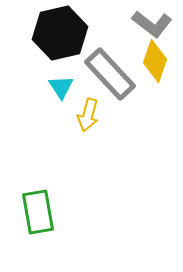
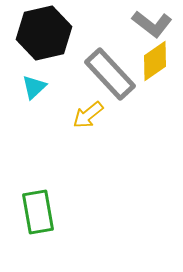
black hexagon: moved 16 px left
yellow diamond: rotated 36 degrees clockwise
cyan triangle: moved 27 px left; rotated 20 degrees clockwise
yellow arrow: rotated 36 degrees clockwise
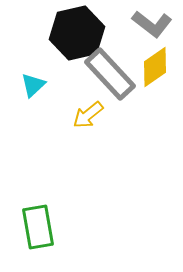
black hexagon: moved 33 px right
yellow diamond: moved 6 px down
cyan triangle: moved 1 px left, 2 px up
green rectangle: moved 15 px down
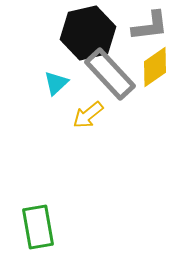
gray L-shape: moved 2 px left, 2 px down; rotated 45 degrees counterclockwise
black hexagon: moved 11 px right
cyan triangle: moved 23 px right, 2 px up
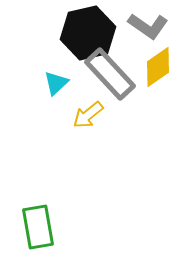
gray L-shape: moved 2 px left; rotated 42 degrees clockwise
yellow diamond: moved 3 px right
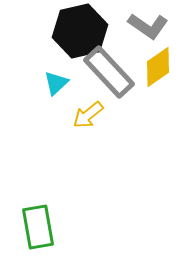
black hexagon: moved 8 px left, 2 px up
gray rectangle: moved 1 px left, 2 px up
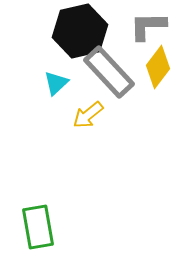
gray L-shape: rotated 144 degrees clockwise
yellow diamond: rotated 18 degrees counterclockwise
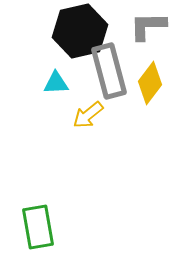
yellow diamond: moved 8 px left, 16 px down
gray rectangle: moved 1 px up; rotated 28 degrees clockwise
cyan triangle: rotated 40 degrees clockwise
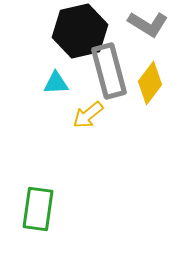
gray L-shape: moved 2 px up; rotated 147 degrees counterclockwise
green rectangle: moved 18 px up; rotated 18 degrees clockwise
